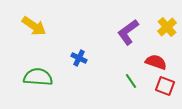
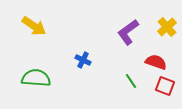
blue cross: moved 4 px right, 2 px down
green semicircle: moved 2 px left, 1 px down
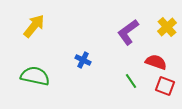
yellow arrow: rotated 85 degrees counterclockwise
green semicircle: moved 1 px left, 2 px up; rotated 8 degrees clockwise
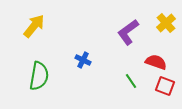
yellow cross: moved 1 px left, 4 px up
green semicircle: moved 4 px right; rotated 88 degrees clockwise
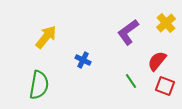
yellow arrow: moved 12 px right, 11 px down
red semicircle: moved 1 px right, 1 px up; rotated 70 degrees counterclockwise
green semicircle: moved 9 px down
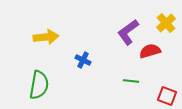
yellow arrow: rotated 45 degrees clockwise
red semicircle: moved 7 px left, 10 px up; rotated 35 degrees clockwise
green line: rotated 49 degrees counterclockwise
red square: moved 2 px right, 10 px down
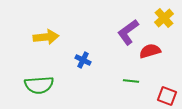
yellow cross: moved 2 px left, 5 px up
green semicircle: rotated 76 degrees clockwise
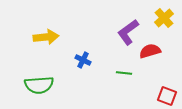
green line: moved 7 px left, 8 px up
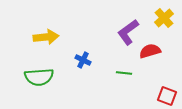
green semicircle: moved 8 px up
